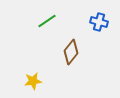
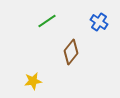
blue cross: rotated 18 degrees clockwise
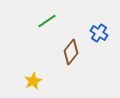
blue cross: moved 11 px down
yellow star: rotated 18 degrees counterclockwise
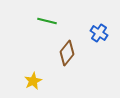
green line: rotated 48 degrees clockwise
brown diamond: moved 4 px left, 1 px down
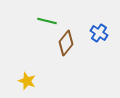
brown diamond: moved 1 px left, 10 px up
yellow star: moved 6 px left; rotated 24 degrees counterclockwise
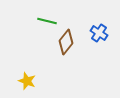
brown diamond: moved 1 px up
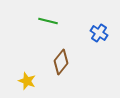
green line: moved 1 px right
brown diamond: moved 5 px left, 20 px down
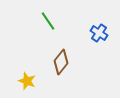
green line: rotated 42 degrees clockwise
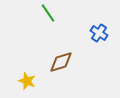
green line: moved 8 px up
brown diamond: rotated 35 degrees clockwise
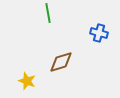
green line: rotated 24 degrees clockwise
blue cross: rotated 18 degrees counterclockwise
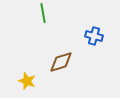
green line: moved 5 px left
blue cross: moved 5 px left, 3 px down
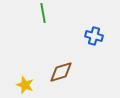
brown diamond: moved 10 px down
yellow star: moved 2 px left, 4 px down
